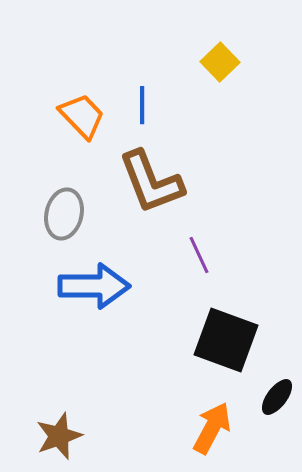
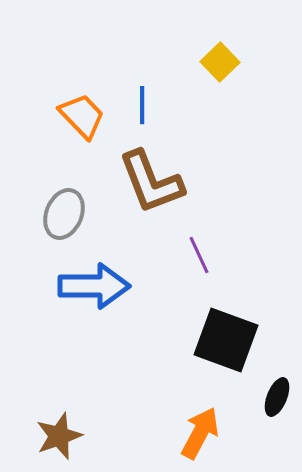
gray ellipse: rotated 9 degrees clockwise
black ellipse: rotated 15 degrees counterclockwise
orange arrow: moved 12 px left, 5 px down
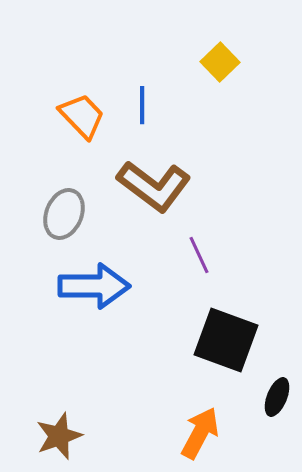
brown L-shape: moved 3 px right, 4 px down; rotated 32 degrees counterclockwise
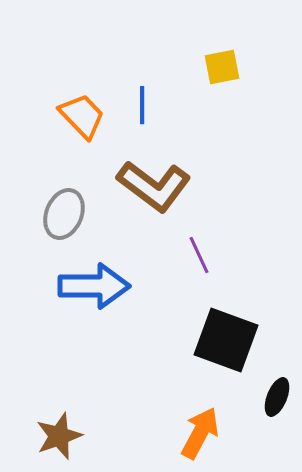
yellow square: moved 2 px right, 5 px down; rotated 33 degrees clockwise
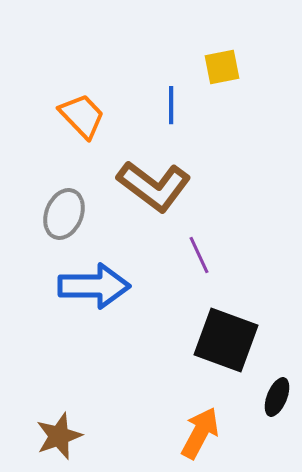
blue line: moved 29 px right
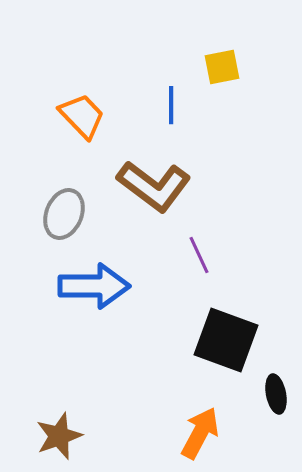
black ellipse: moved 1 px left, 3 px up; rotated 33 degrees counterclockwise
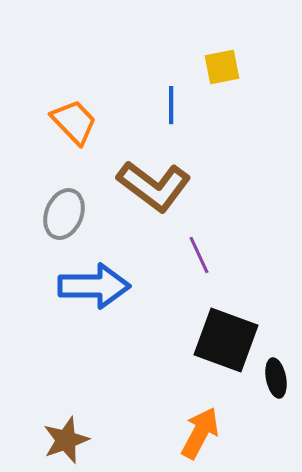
orange trapezoid: moved 8 px left, 6 px down
black ellipse: moved 16 px up
brown star: moved 7 px right, 4 px down
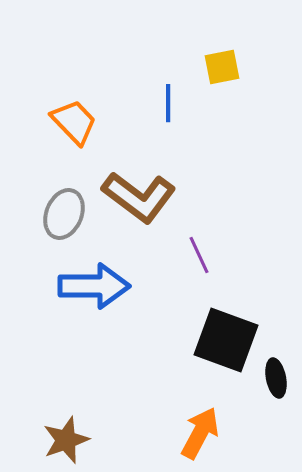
blue line: moved 3 px left, 2 px up
brown L-shape: moved 15 px left, 11 px down
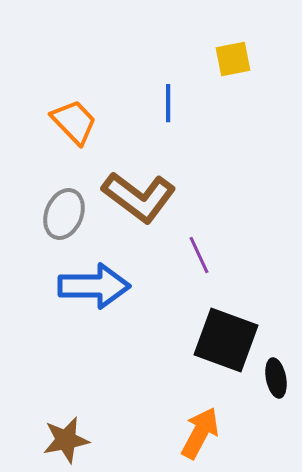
yellow square: moved 11 px right, 8 px up
brown star: rotated 9 degrees clockwise
